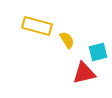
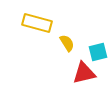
yellow rectangle: moved 3 px up
yellow semicircle: moved 3 px down
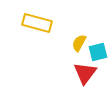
yellow semicircle: moved 12 px right; rotated 120 degrees counterclockwise
red triangle: moved 1 px right; rotated 40 degrees counterclockwise
